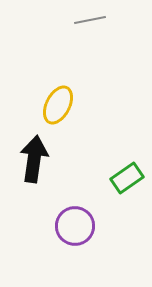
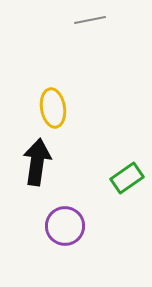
yellow ellipse: moved 5 px left, 3 px down; rotated 36 degrees counterclockwise
black arrow: moved 3 px right, 3 px down
purple circle: moved 10 px left
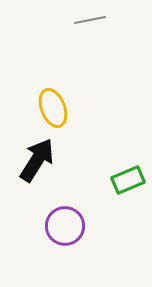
yellow ellipse: rotated 12 degrees counterclockwise
black arrow: moved 2 px up; rotated 24 degrees clockwise
green rectangle: moved 1 px right, 2 px down; rotated 12 degrees clockwise
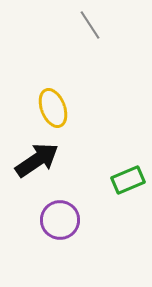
gray line: moved 5 px down; rotated 68 degrees clockwise
black arrow: rotated 24 degrees clockwise
purple circle: moved 5 px left, 6 px up
